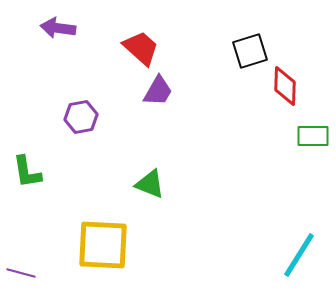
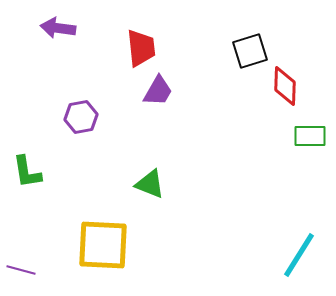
red trapezoid: rotated 42 degrees clockwise
green rectangle: moved 3 px left
purple line: moved 3 px up
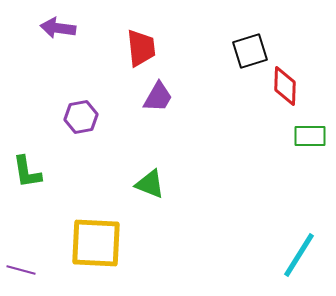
purple trapezoid: moved 6 px down
yellow square: moved 7 px left, 2 px up
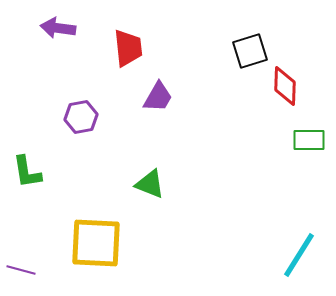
red trapezoid: moved 13 px left
green rectangle: moved 1 px left, 4 px down
